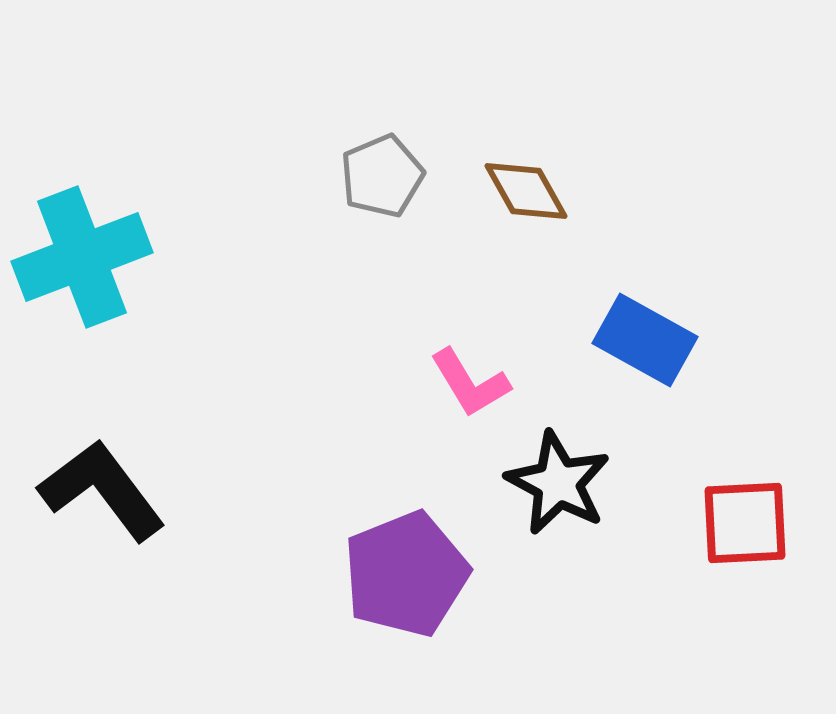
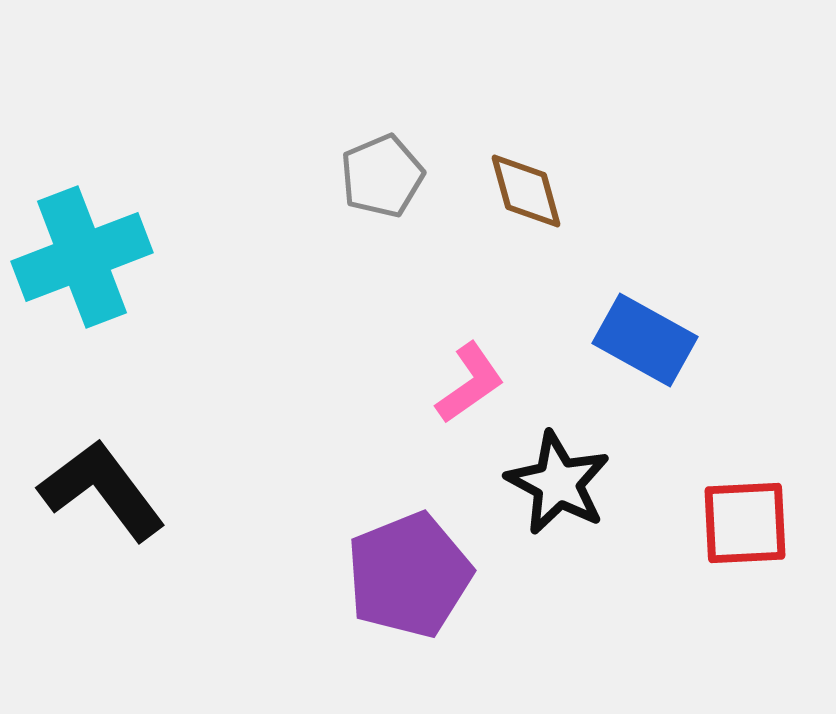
brown diamond: rotated 14 degrees clockwise
pink L-shape: rotated 94 degrees counterclockwise
purple pentagon: moved 3 px right, 1 px down
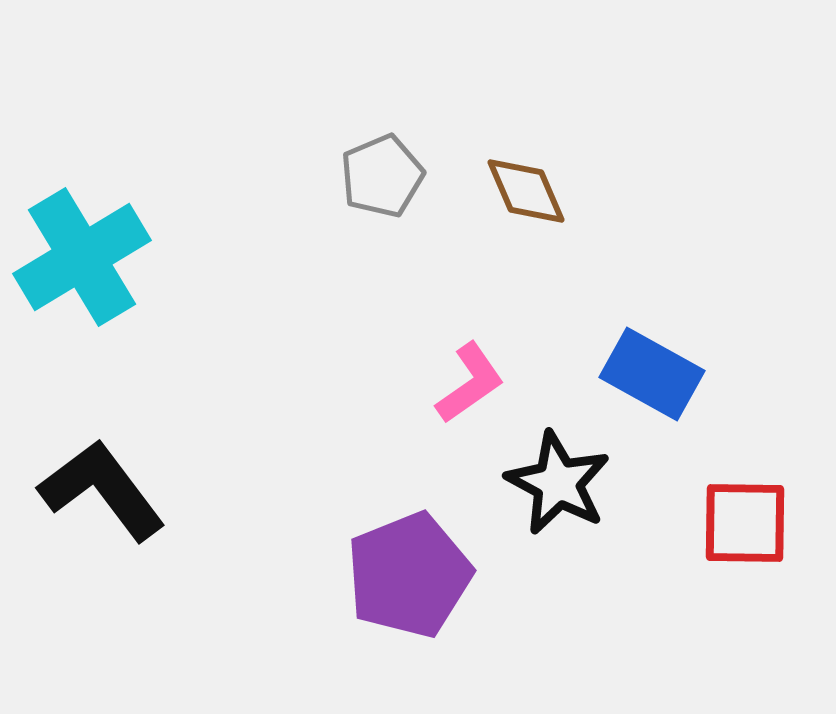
brown diamond: rotated 8 degrees counterclockwise
cyan cross: rotated 10 degrees counterclockwise
blue rectangle: moved 7 px right, 34 px down
red square: rotated 4 degrees clockwise
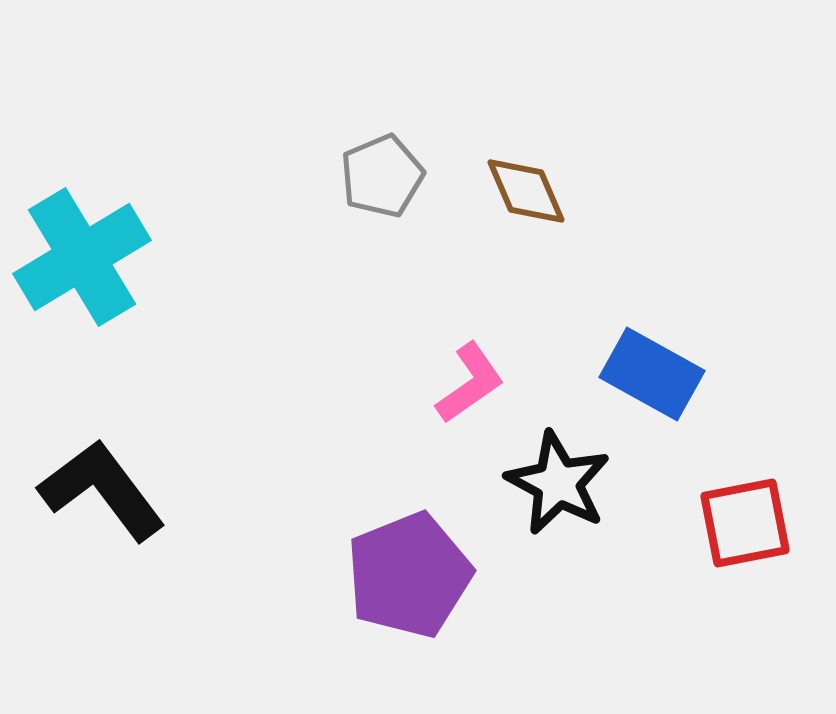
red square: rotated 12 degrees counterclockwise
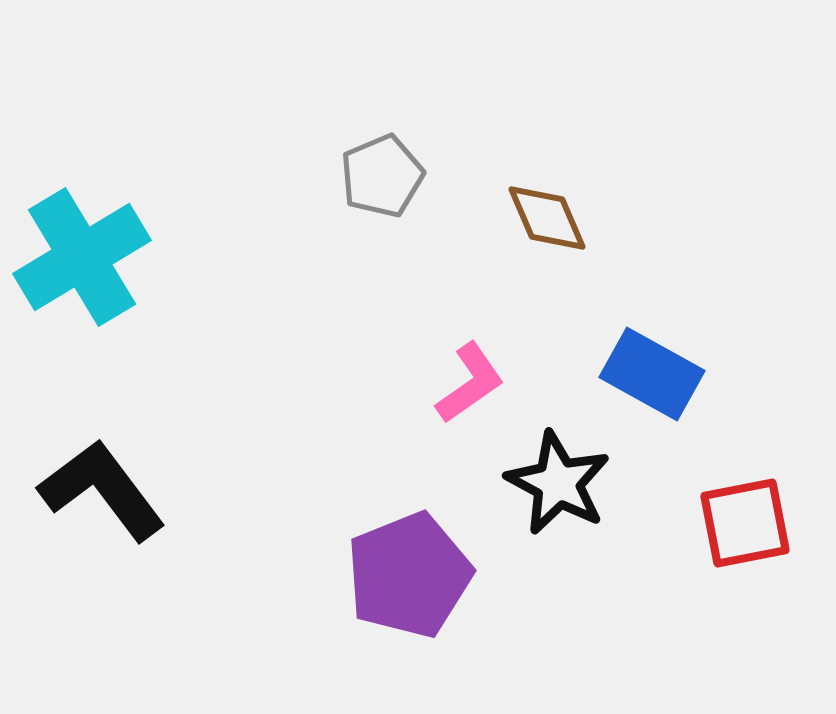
brown diamond: moved 21 px right, 27 px down
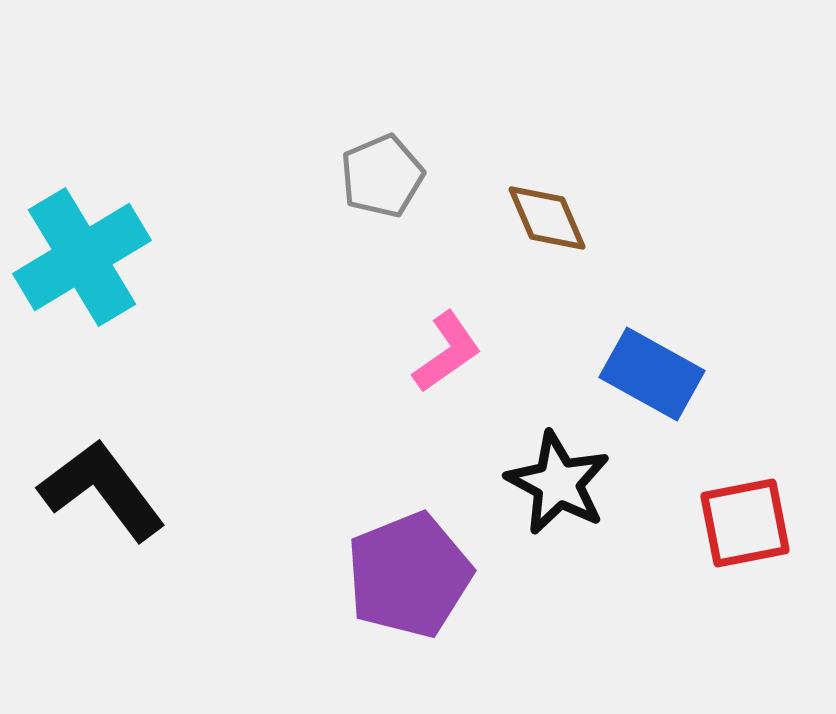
pink L-shape: moved 23 px left, 31 px up
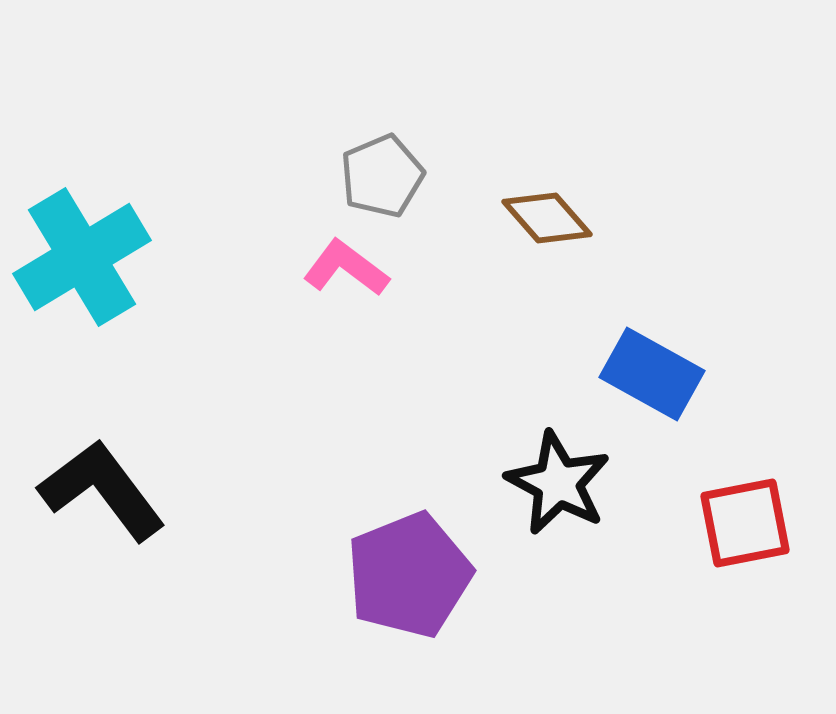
brown diamond: rotated 18 degrees counterclockwise
pink L-shape: moved 101 px left, 84 px up; rotated 108 degrees counterclockwise
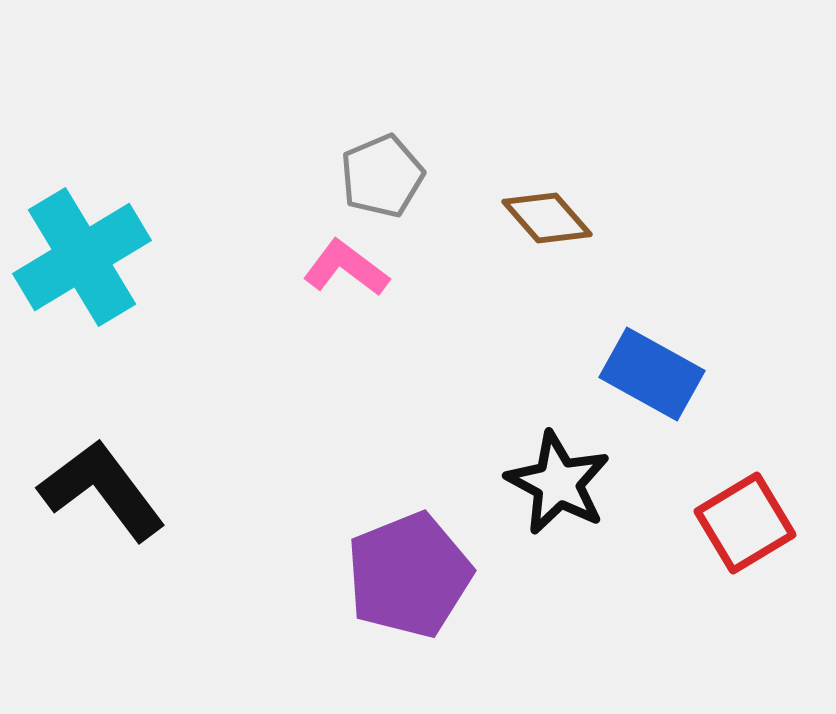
red square: rotated 20 degrees counterclockwise
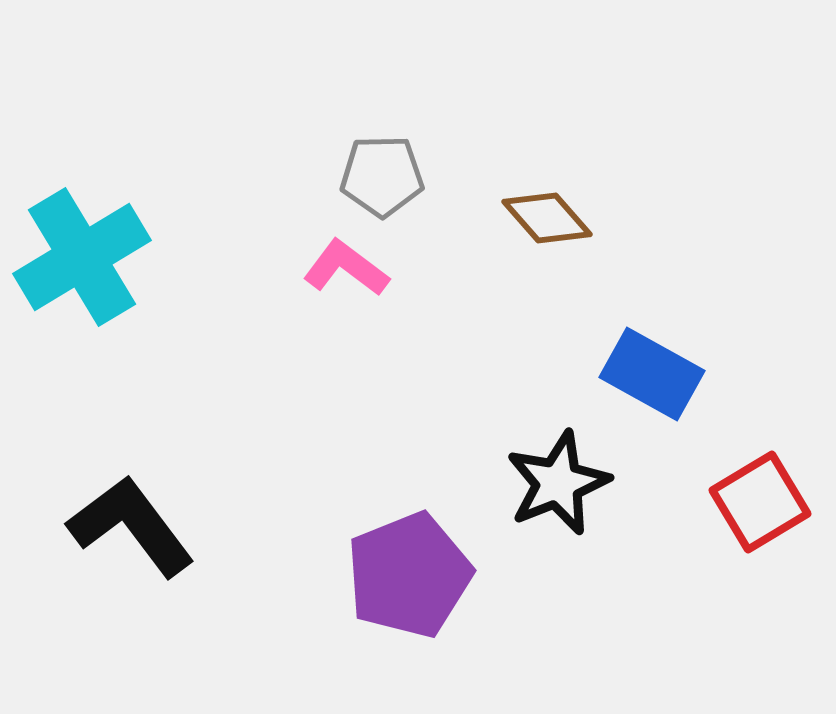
gray pentagon: rotated 22 degrees clockwise
black star: rotated 22 degrees clockwise
black L-shape: moved 29 px right, 36 px down
red square: moved 15 px right, 21 px up
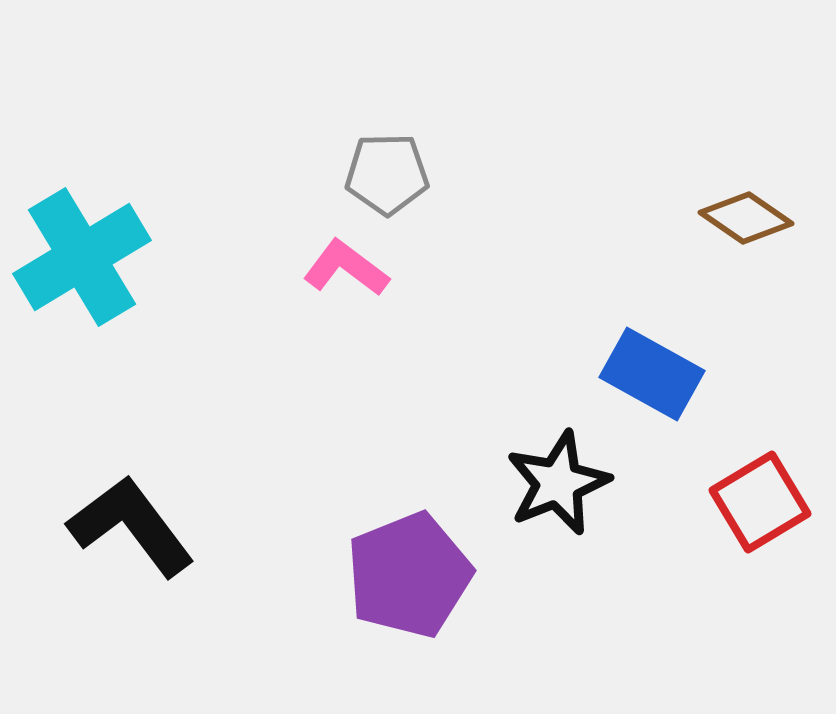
gray pentagon: moved 5 px right, 2 px up
brown diamond: moved 199 px right; rotated 14 degrees counterclockwise
